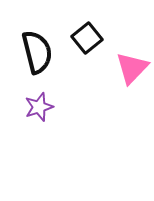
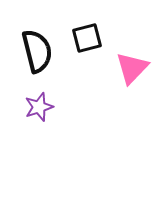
black square: rotated 24 degrees clockwise
black semicircle: moved 1 px up
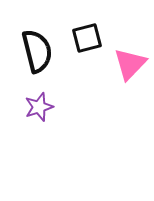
pink triangle: moved 2 px left, 4 px up
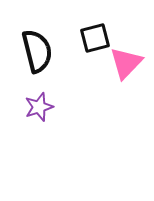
black square: moved 8 px right
pink triangle: moved 4 px left, 1 px up
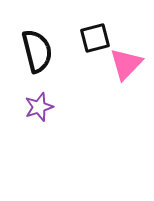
pink triangle: moved 1 px down
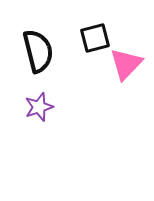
black semicircle: moved 1 px right
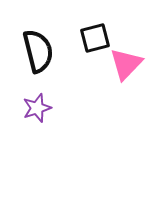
purple star: moved 2 px left, 1 px down
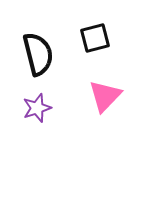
black semicircle: moved 3 px down
pink triangle: moved 21 px left, 32 px down
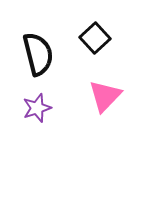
black square: rotated 28 degrees counterclockwise
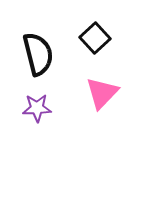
pink triangle: moved 3 px left, 3 px up
purple star: rotated 16 degrees clockwise
